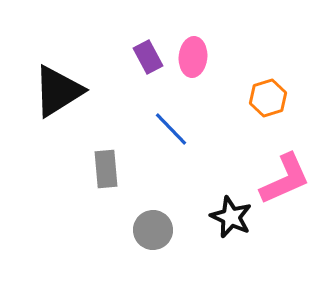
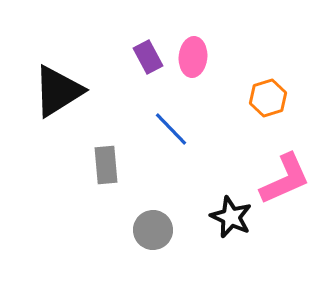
gray rectangle: moved 4 px up
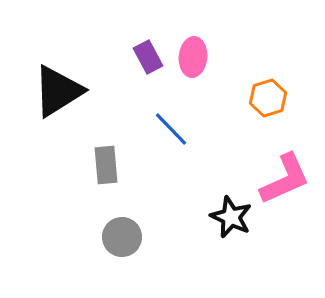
gray circle: moved 31 px left, 7 px down
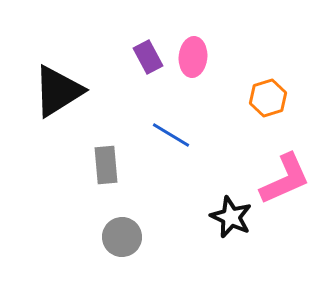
blue line: moved 6 px down; rotated 15 degrees counterclockwise
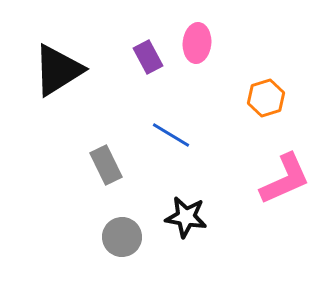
pink ellipse: moved 4 px right, 14 px up
black triangle: moved 21 px up
orange hexagon: moved 2 px left
gray rectangle: rotated 21 degrees counterclockwise
black star: moved 45 px left; rotated 15 degrees counterclockwise
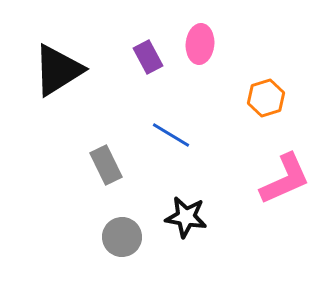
pink ellipse: moved 3 px right, 1 px down
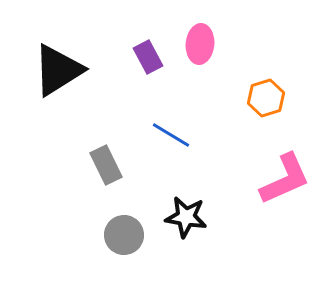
gray circle: moved 2 px right, 2 px up
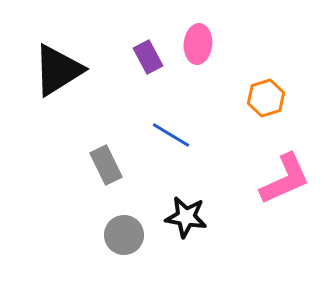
pink ellipse: moved 2 px left
